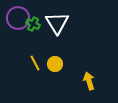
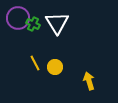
yellow circle: moved 3 px down
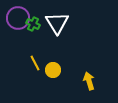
yellow circle: moved 2 px left, 3 px down
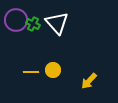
purple circle: moved 2 px left, 2 px down
white triangle: rotated 10 degrees counterclockwise
yellow line: moved 4 px left, 9 px down; rotated 63 degrees counterclockwise
yellow arrow: rotated 120 degrees counterclockwise
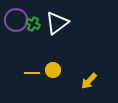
white triangle: rotated 35 degrees clockwise
yellow line: moved 1 px right, 1 px down
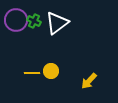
green cross: moved 1 px right, 3 px up
yellow circle: moved 2 px left, 1 px down
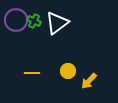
yellow circle: moved 17 px right
